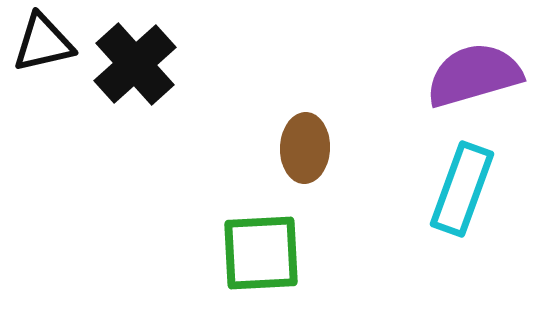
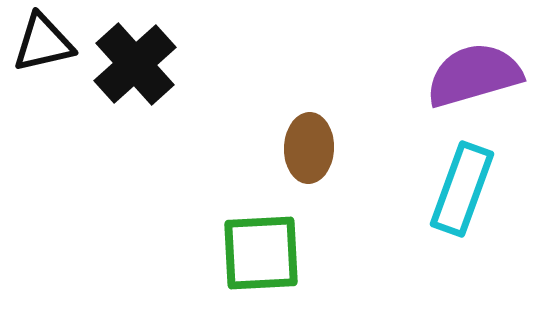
brown ellipse: moved 4 px right
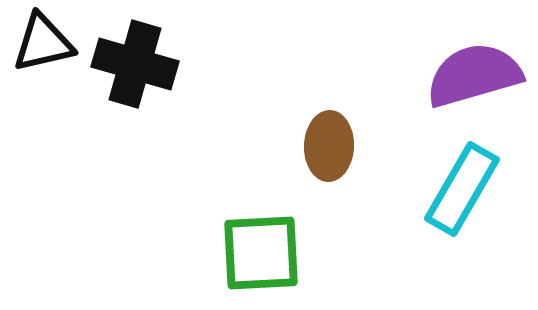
black cross: rotated 32 degrees counterclockwise
brown ellipse: moved 20 px right, 2 px up
cyan rectangle: rotated 10 degrees clockwise
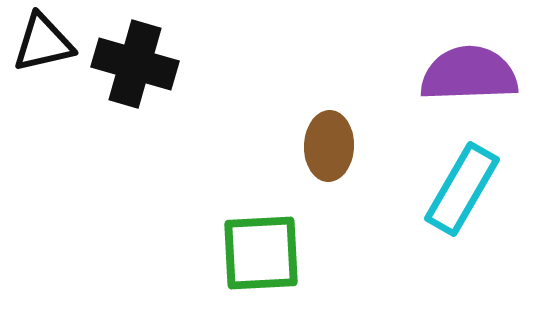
purple semicircle: moved 5 px left, 1 px up; rotated 14 degrees clockwise
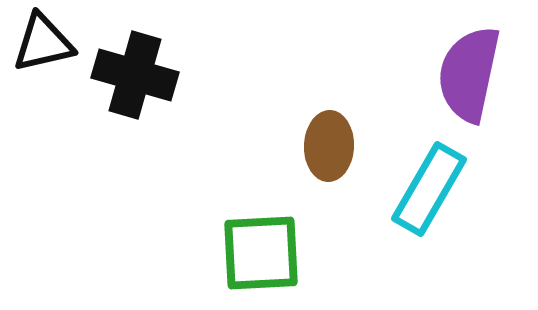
black cross: moved 11 px down
purple semicircle: rotated 76 degrees counterclockwise
cyan rectangle: moved 33 px left
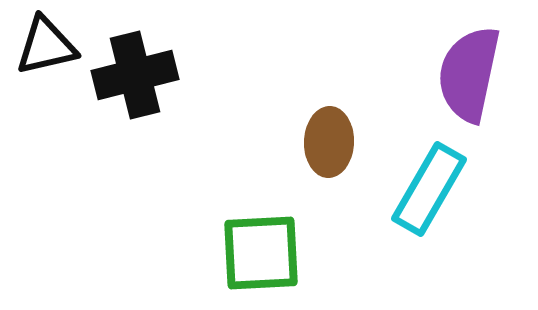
black triangle: moved 3 px right, 3 px down
black cross: rotated 30 degrees counterclockwise
brown ellipse: moved 4 px up
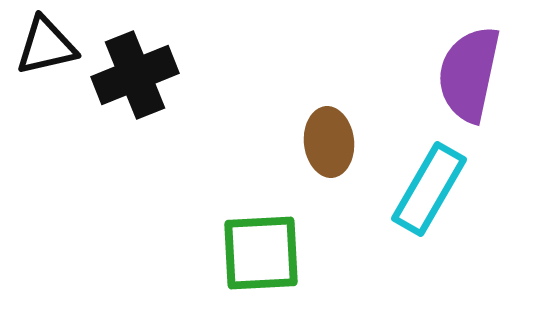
black cross: rotated 8 degrees counterclockwise
brown ellipse: rotated 8 degrees counterclockwise
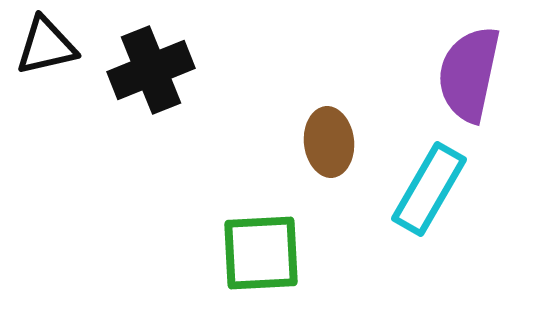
black cross: moved 16 px right, 5 px up
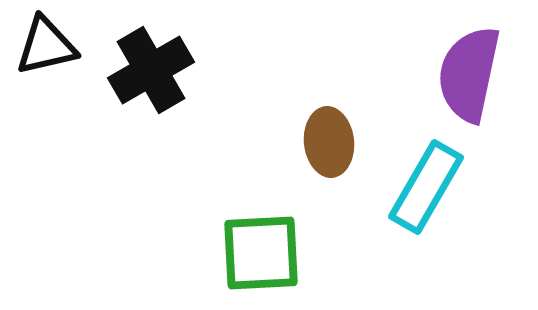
black cross: rotated 8 degrees counterclockwise
cyan rectangle: moved 3 px left, 2 px up
